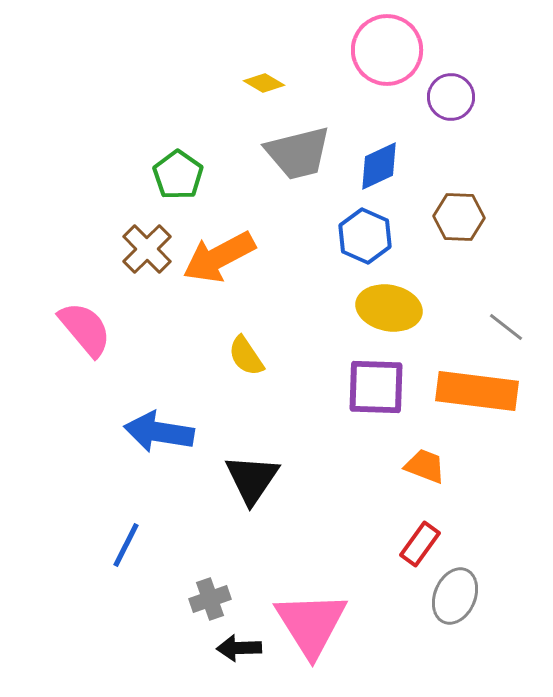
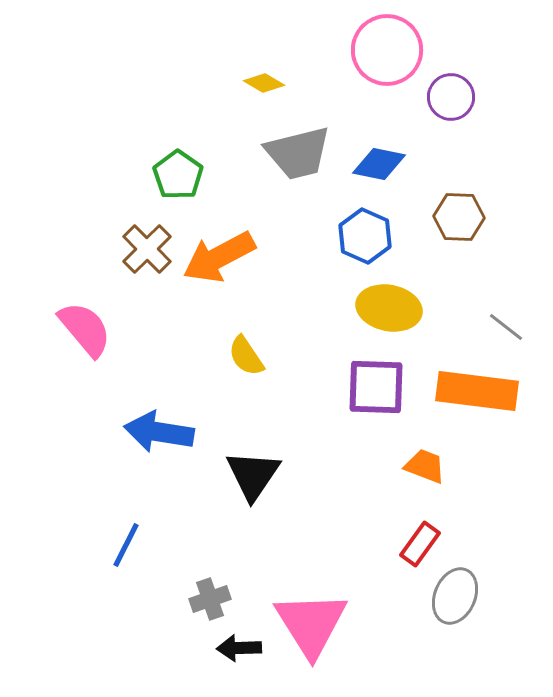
blue diamond: moved 2 px up; rotated 36 degrees clockwise
black triangle: moved 1 px right, 4 px up
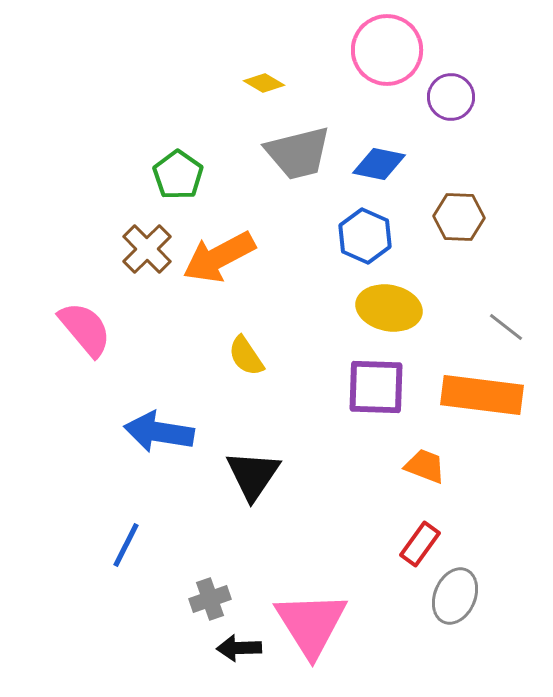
orange rectangle: moved 5 px right, 4 px down
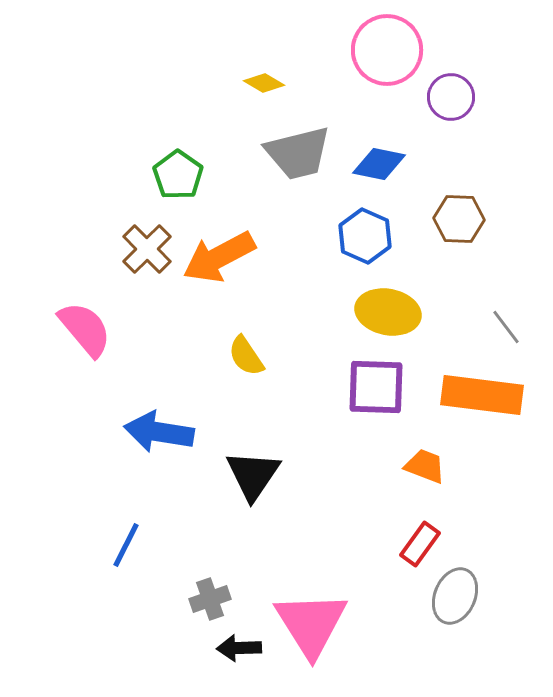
brown hexagon: moved 2 px down
yellow ellipse: moved 1 px left, 4 px down
gray line: rotated 15 degrees clockwise
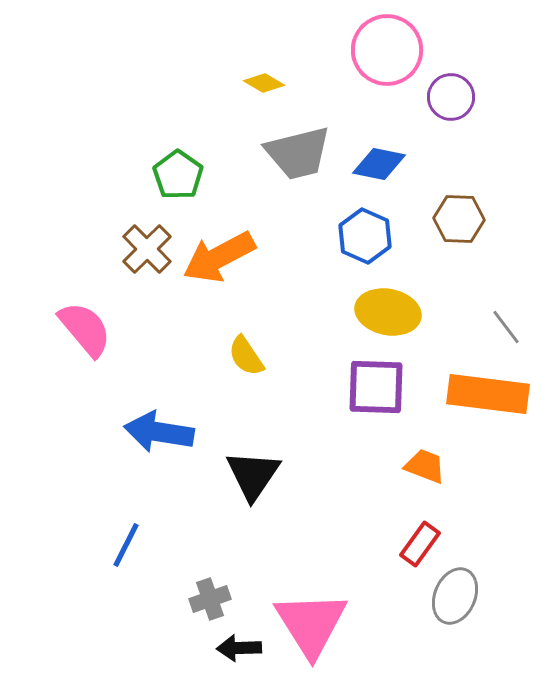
orange rectangle: moved 6 px right, 1 px up
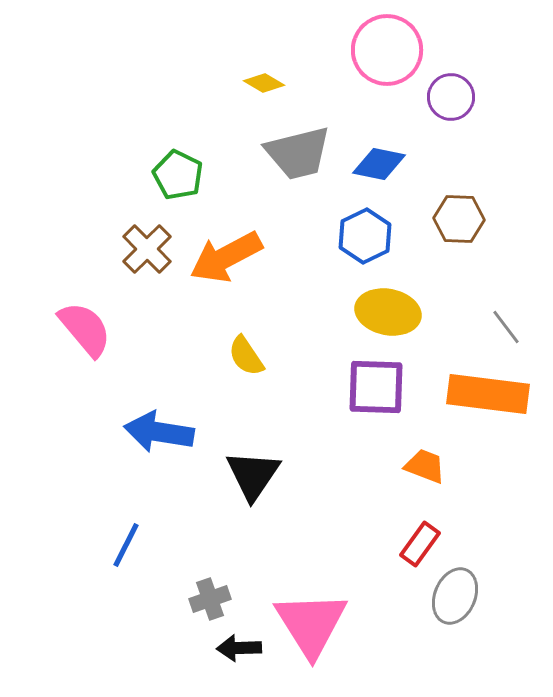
green pentagon: rotated 9 degrees counterclockwise
blue hexagon: rotated 10 degrees clockwise
orange arrow: moved 7 px right
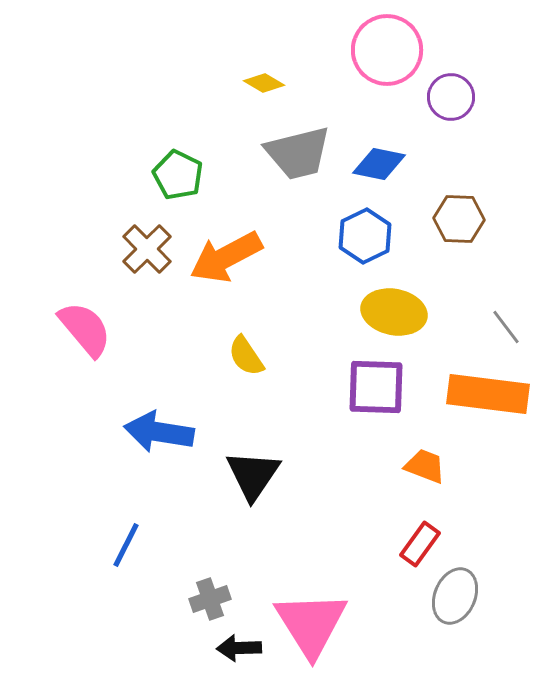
yellow ellipse: moved 6 px right
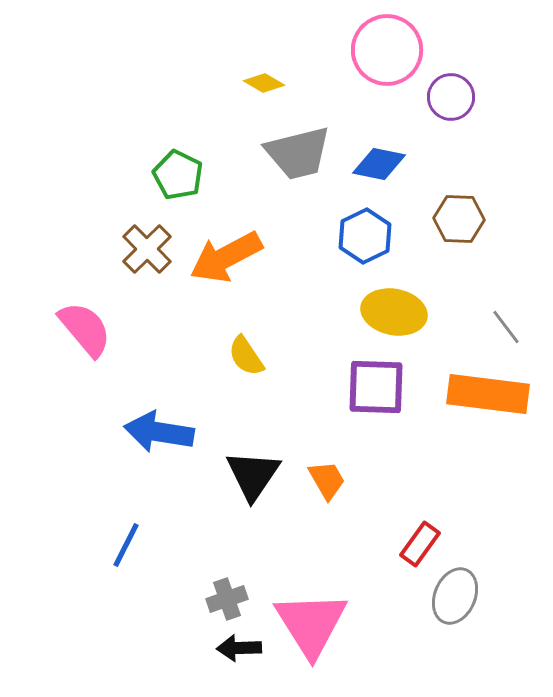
orange trapezoid: moved 98 px left, 14 px down; rotated 39 degrees clockwise
gray cross: moved 17 px right
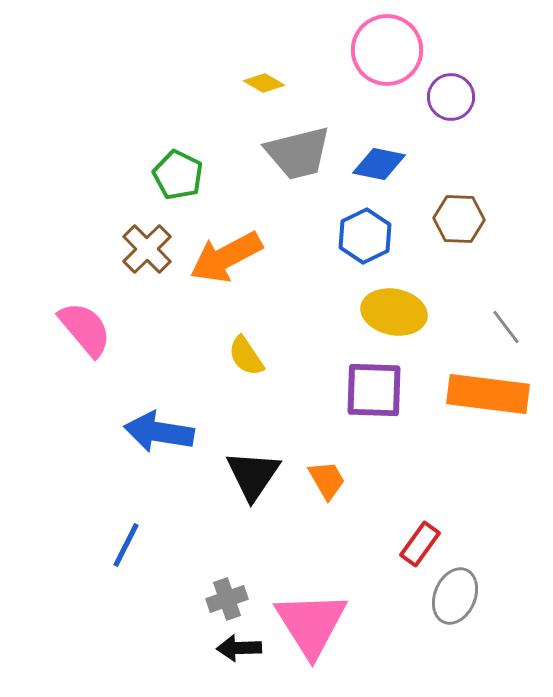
purple square: moved 2 px left, 3 px down
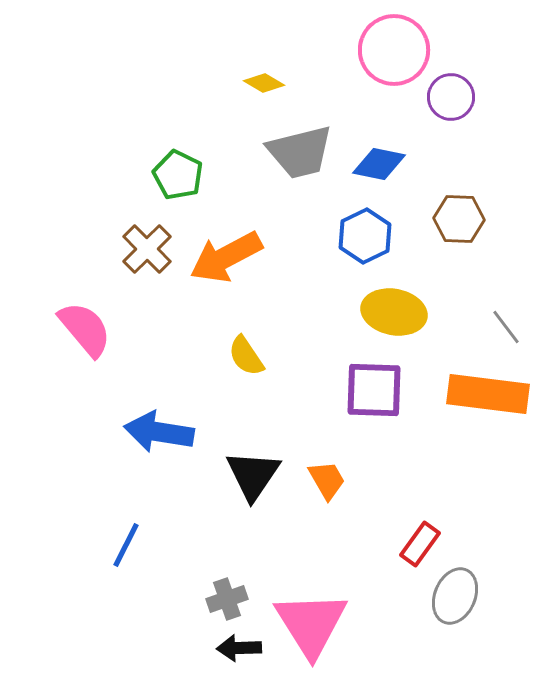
pink circle: moved 7 px right
gray trapezoid: moved 2 px right, 1 px up
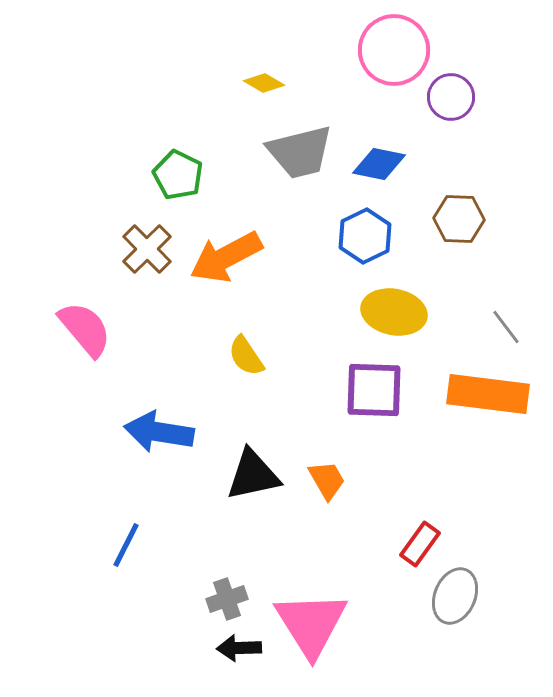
black triangle: rotated 44 degrees clockwise
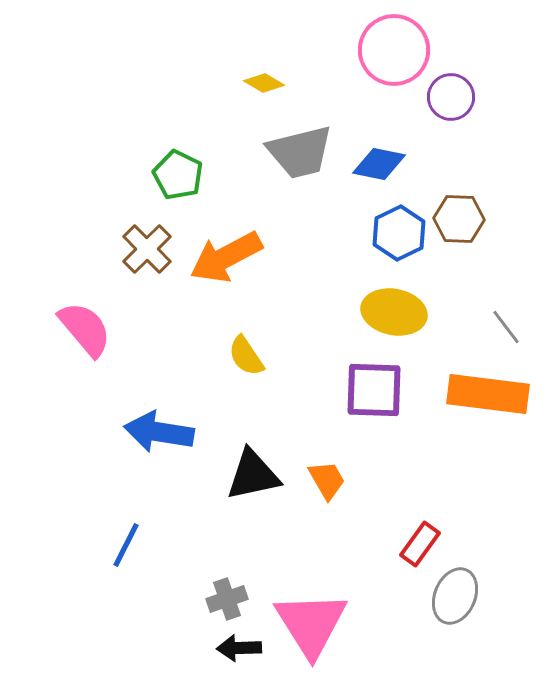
blue hexagon: moved 34 px right, 3 px up
